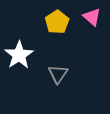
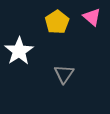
white star: moved 4 px up
gray triangle: moved 6 px right
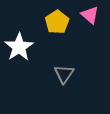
pink triangle: moved 2 px left, 2 px up
white star: moved 4 px up
